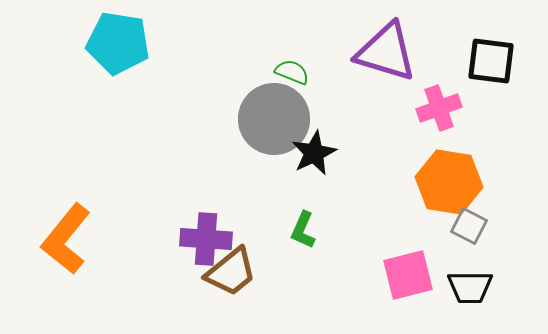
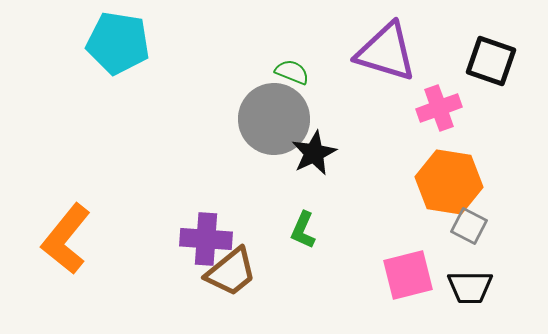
black square: rotated 12 degrees clockwise
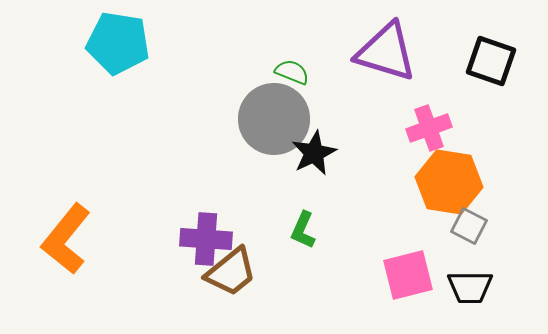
pink cross: moved 10 px left, 20 px down
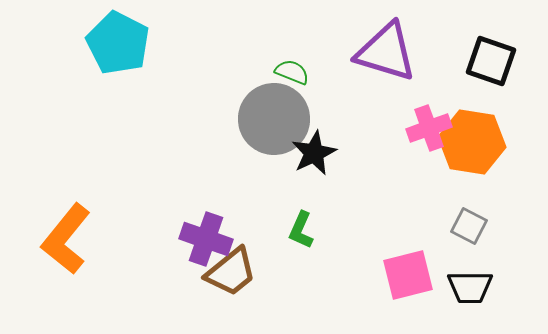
cyan pentagon: rotated 18 degrees clockwise
orange hexagon: moved 23 px right, 40 px up
green L-shape: moved 2 px left
purple cross: rotated 15 degrees clockwise
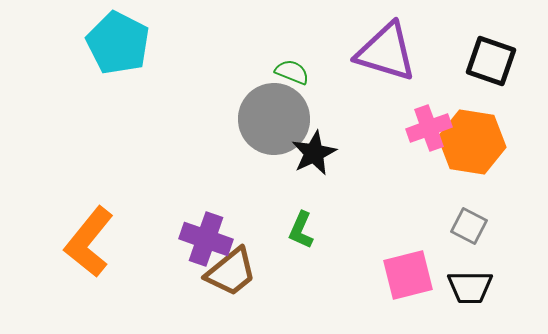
orange L-shape: moved 23 px right, 3 px down
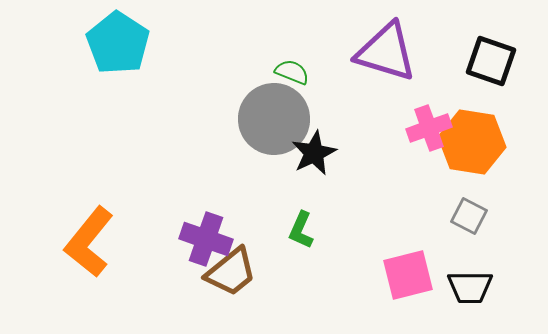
cyan pentagon: rotated 6 degrees clockwise
gray square: moved 10 px up
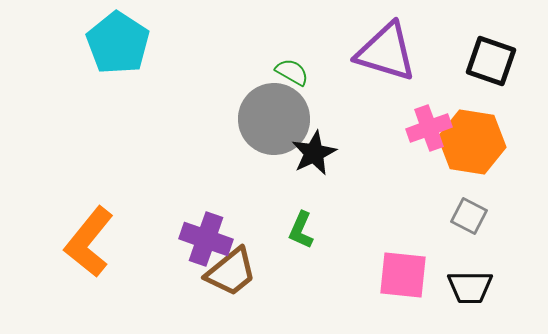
green semicircle: rotated 8 degrees clockwise
pink square: moved 5 px left; rotated 20 degrees clockwise
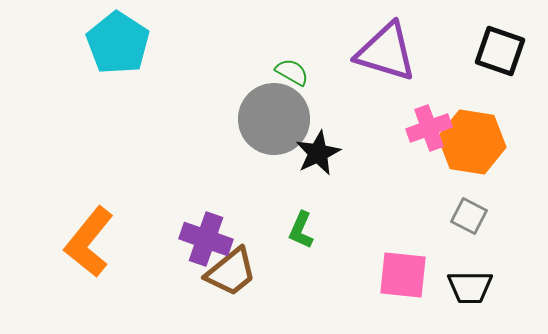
black square: moved 9 px right, 10 px up
black star: moved 4 px right
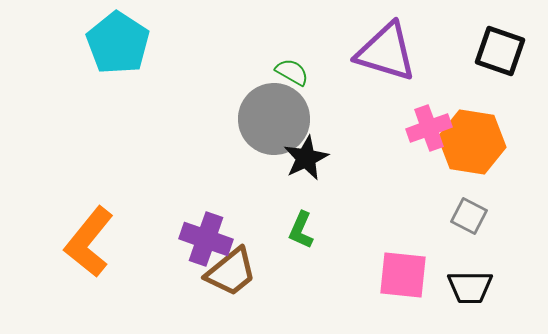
black star: moved 12 px left, 5 px down
